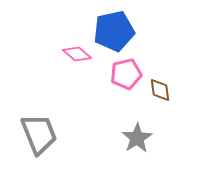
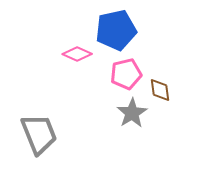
blue pentagon: moved 2 px right, 1 px up
pink diamond: rotated 16 degrees counterclockwise
gray star: moved 5 px left, 25 px up
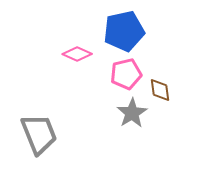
blue pentagon: moved 8 px right, 1 px down
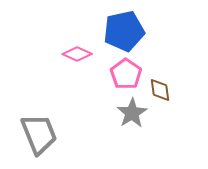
pink pentagon: rotated 24 degrees counterclockwise
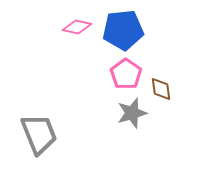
blue pentagon: moved 1 px left, 1 px up; rotated 6 degrees clockwise
pink diamond: moved 27 px up; rotated 12 degrees counterclockwise
brown diamond: moved 1 px right, 1 px up
gray star: rotated 16 degrees clockwise
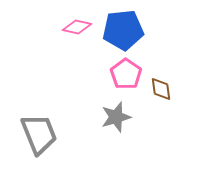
gray star: moved 16 px left, 4 px down
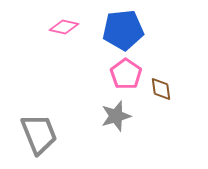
pink diamond: moved 13 px left
gray star: moved 1 px up
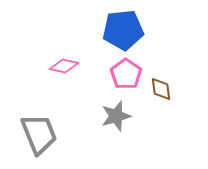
pink diamond: moved 39 px down
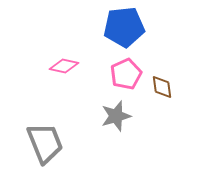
blue pentagon: moved 1 px right, 3 px up
pink pentagon: rotated 12 degrees clockwise
brown diamond: moved 1 px right, 2 px up
gray trapezoid: moved 6 px right, 9 px down
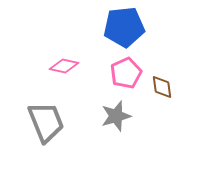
pink pentagon: moved 1 px up
gray trapezoid: moved 1 px right, 21 px up
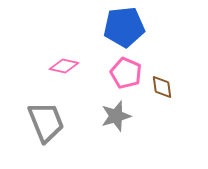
pink pentagon: rotated 24 degrees counterclockwise
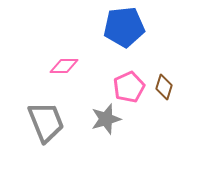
pink diamond: rotated 12 degrees counterclockwise
pink pentagon: moved 3 px right, 14 px down; rotated 24 degrees clockwise
brown diamond: moved 2 px right; rotated 25 degrees clockwise
gray star: moved 10 px left, 3 px down
